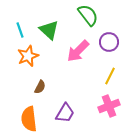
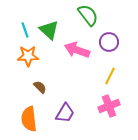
cyan line: moved 5 px right
pink arrow: moved 1 px left, 1 px up; rotated 65 degrees clockwise
orange star: rotated 20 degrees clockwise
brown semicircle: rotated 72 degrees counterclockwise
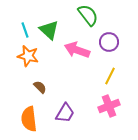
orange star: rotated 15 degrees clockwise
